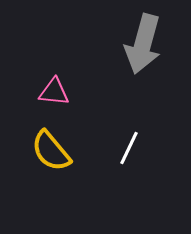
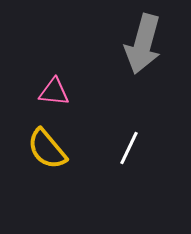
yellow semicircle: moved 4 px left, 2 px up
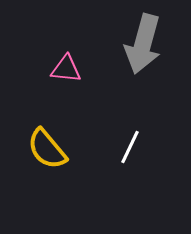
pink triangle: moved 12 px right, 23 px up
white line: moved 1 px right, 1 px up
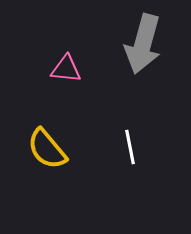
white line: rotated 36 degrees counterclockwise
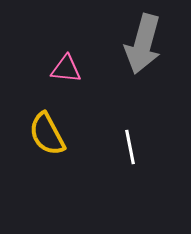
yellow semicircle: moved 15 px up; rotated 12 degrees clockwise
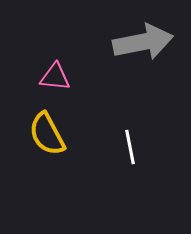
gray arrow: moved 2 px up; rotated 116 degrees counterclockwise
pink triangle: moved 11 px left, 8 px down
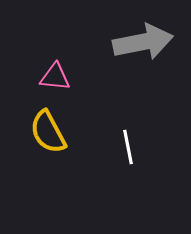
yellow semicircle: moved 1 px right, 2 px up
white line: moved 2 px left
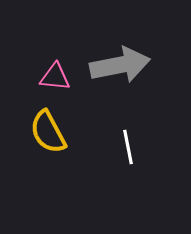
gray arrow: moved 23 px left, 23 px down
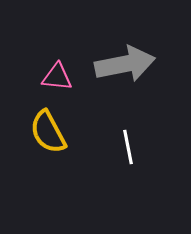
gray arrow: moved 5 px right, 1 px up
pink triangle: moved 2 px right
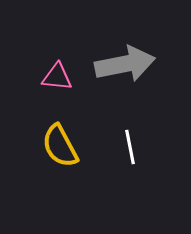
yellow semicircle: moved 12 px right, 14 px down
white line: moved 2 px right
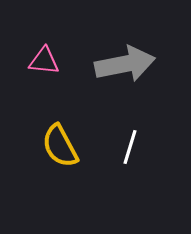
pink triangle: moved 13 px left, 16 px up
white line: rotated 28 degrees clockwise
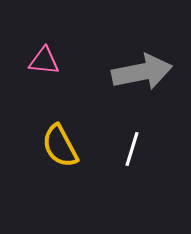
gray arrow: moved 17 px right, 8 px down
white line: moved 2 px right, 2 px down
